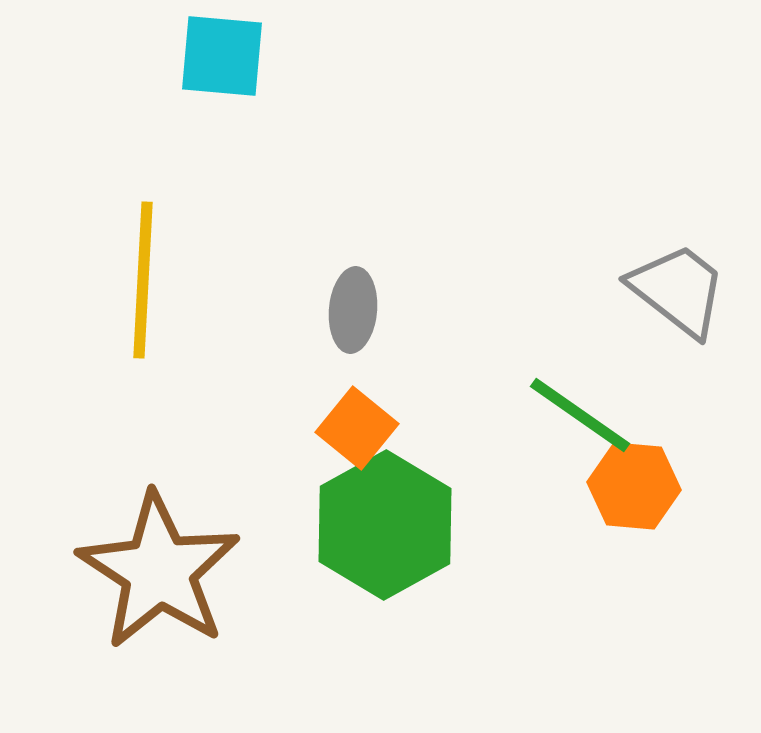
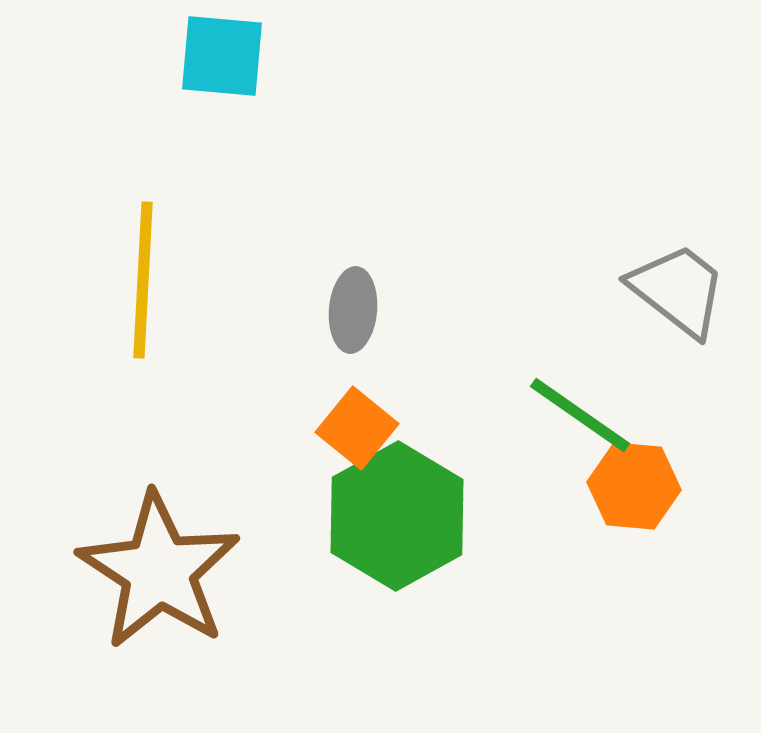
green hexagon: moved 12 px right, 9 px up
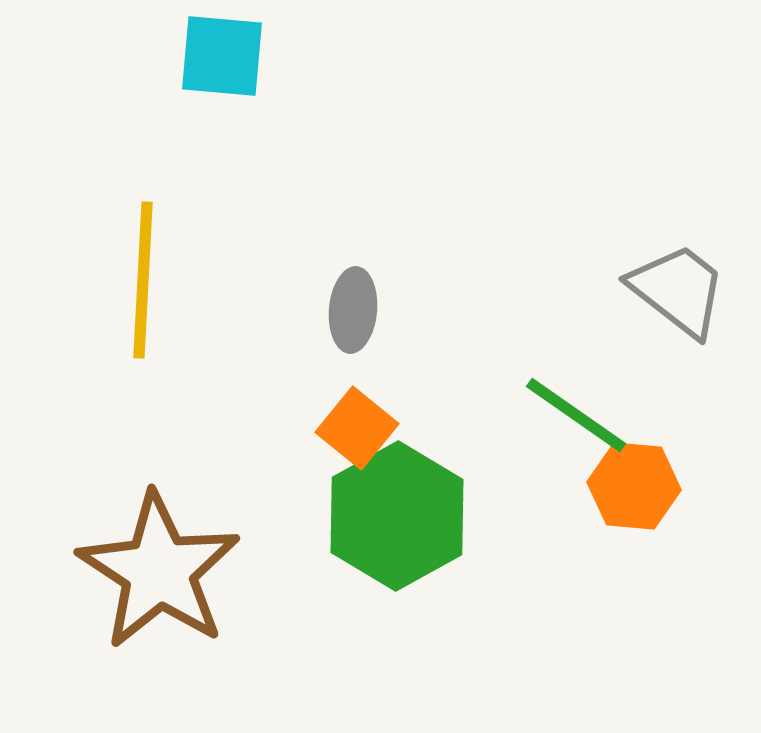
green line: moved 4 px left
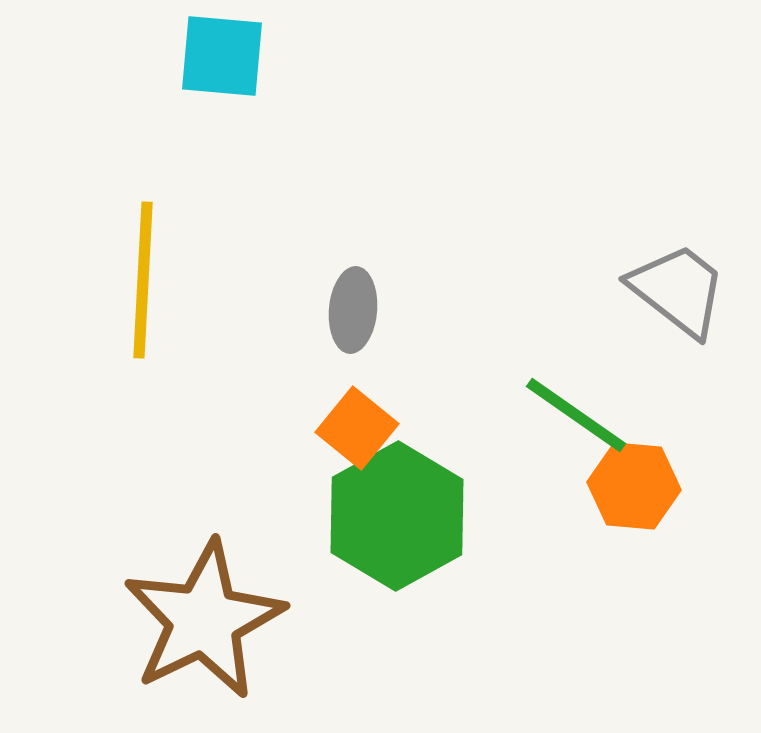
brown star: moved 45 px right, 49 px down; rotated 13 degrees clockwise
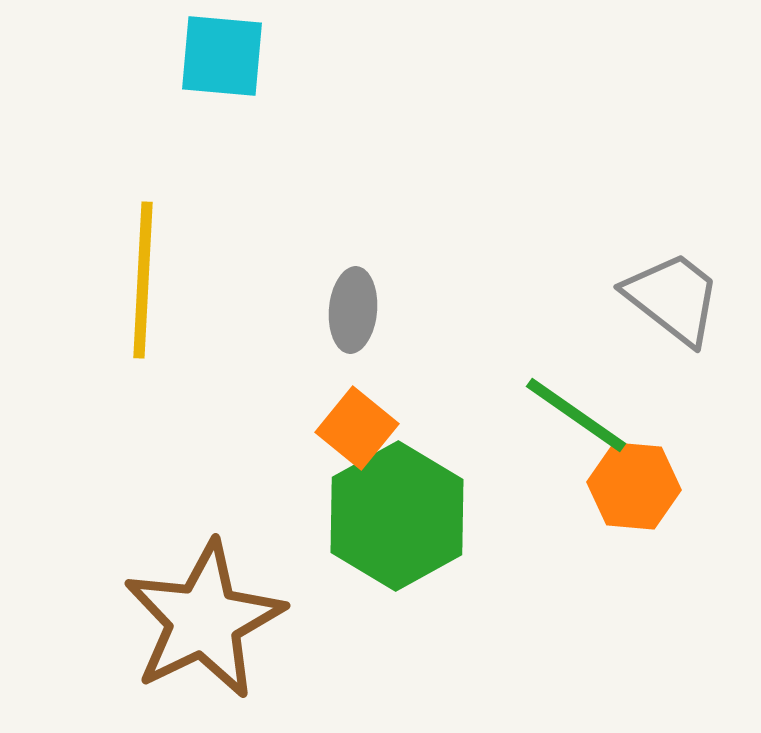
gray trapezoid: moved 5 px left, 8 px down
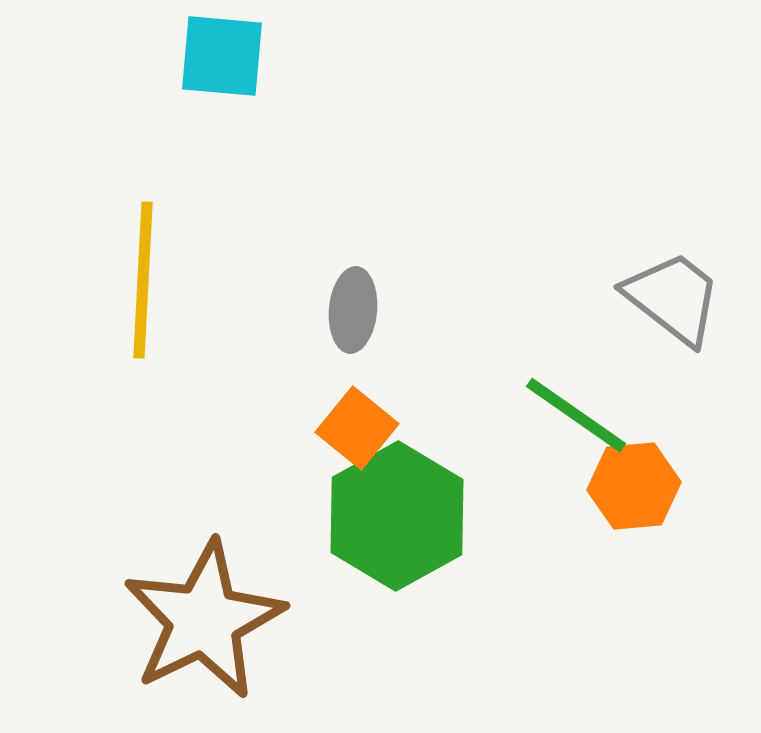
orange hexagon: rotated 10 degrees counterclockwise
